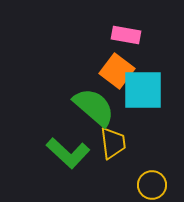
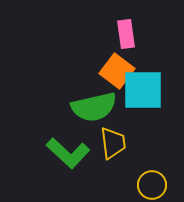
pink rectangle: moved 1 px up; rotated 72 degrees clockwise
green semicircle: rotated 126 degrees clockwise
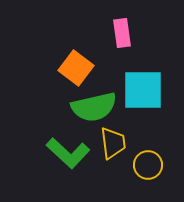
pink rectangle: moved 4 px left, 1 px up
orange square: moved 41 px left, 3 px up
yellow circle: moved 4 px left, 20 px up
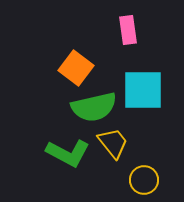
pink rectangle: moved 6 px right, 3 px up
yellow trapezoid: rotated 32 degrees counterclockwise
green L-shape: rotated 15 degrees counterclockwise
yellow circle: moved 4 px left, 15 px down
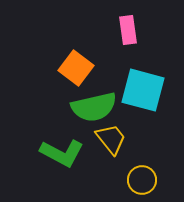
cyan square: rotated 15 degrees clockwise
yellow trapezoid: moved 2 px left, 4 px up
green L-shape: moved 6 px left
yellow circle: moved 2 px left
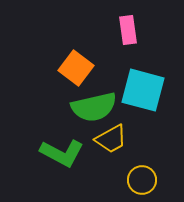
yellow trapezoid: rotated 100 degrees clockwise
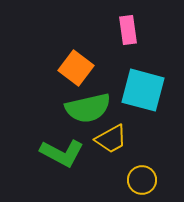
green semicircle: moved 6 px left, 1 px down
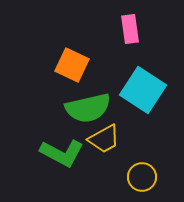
pink rectangle: moved 2 px right, 1 px up
orange square: moved 4 px left, 3 px up; rotated 12 degrees counterclockwise
cyan square: rotated 18 degrees clockwise
yellow trapezoid: moved 7 px left
yellow circle: moved 3 px up
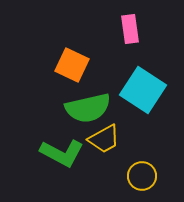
yellow circle: moved 1 px up
